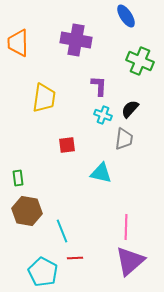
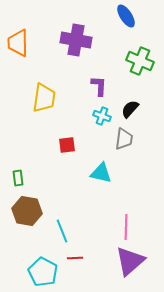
cyan cross: moved 1 px left, 1 px down
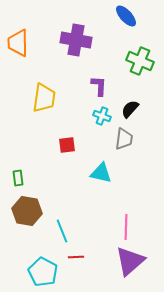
blue ellipse: rotated 10 degrees counterclockwise
red line: moved 1 px right, 1 px up
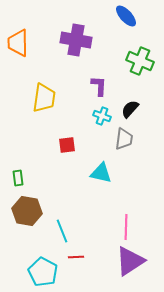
purple triangle: rotated 8 degrees clockwise
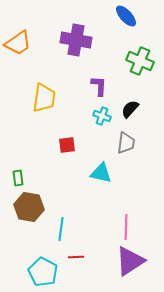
orange trapezoid: rotated 124 degrees counterclockwise
gray trapezoid: moved 2 px right, 4 px down
brown hexagon: moved 2 px right, 4 px up
cyan line: moved 1 px left, 2 px up; rotated 30 degrees clockwise
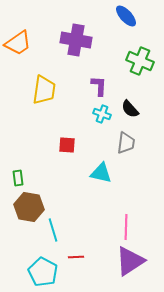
yellow trapezoid: moved 8 px up
black semicircle: rotated 84 degrees counterclockwise
cyan cross: moved 2 px up
red square: rotated 12 degrees clockwise
cyan line: moved 8 px left, 1 px down; rotated 25 degrees counterclockwise
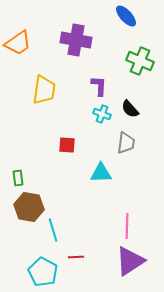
cyan triangle: rotated 15 degrees counterclockwise
pink line: moved 1 px right, 1 px up
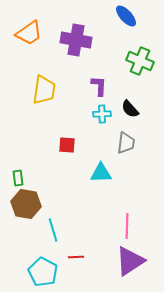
orange trapezoid: moved 11 px right, 10 px up
cyan cross: rotated 24 degrees counterclockwise
brown hexagon: moved 3 px left, 3 px up
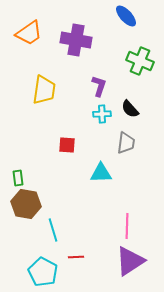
purple L-shape: rotated 15 degrees clockwise
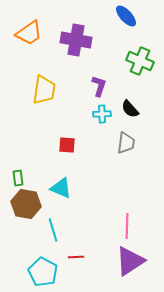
cyan triangle: moved 40 px left, 15 px down; rotated 25 degrees clockwise
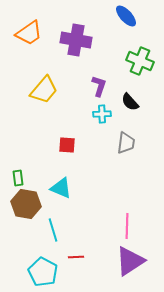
yellow trapezoid: rotated 32 degrees clockwise
black semicircle: moved 7 px up
